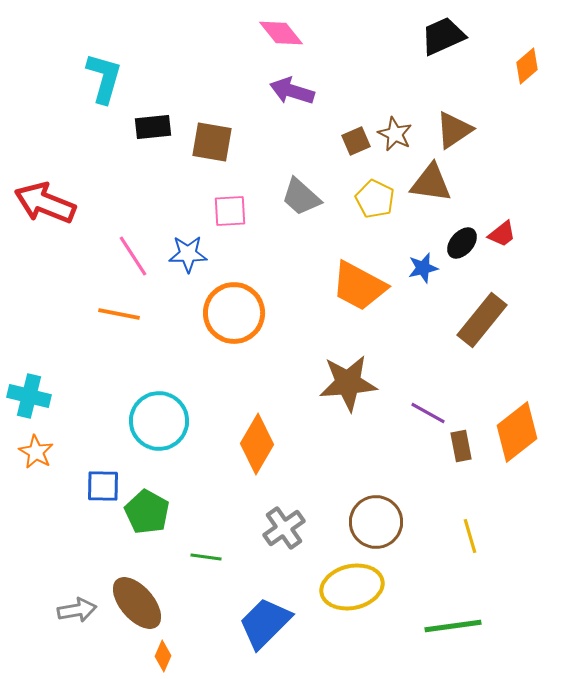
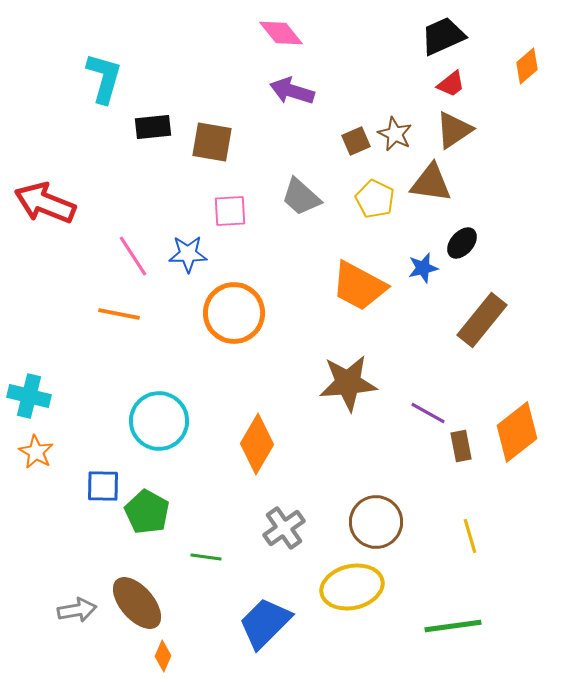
red trapezoid at (502, 234): moved 51 px left, 150 px up
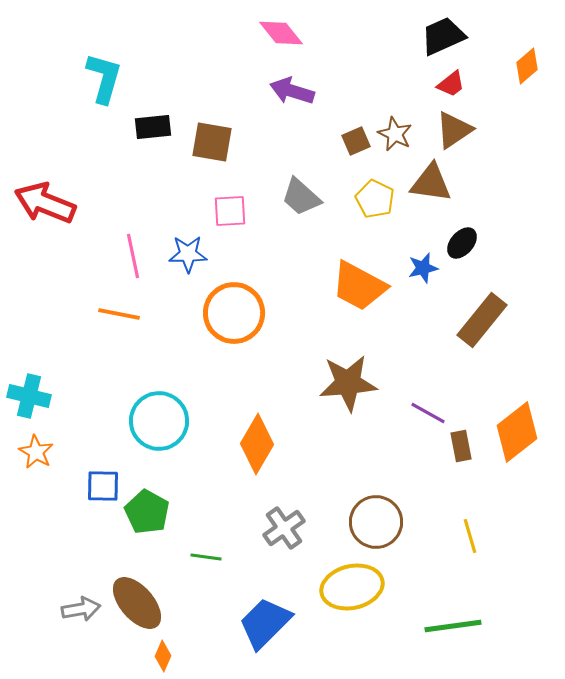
pink line at (133, 256): rotated 21 degrees clockwise
gray arrow at (77, 610): moved 4 px right, 1 px up
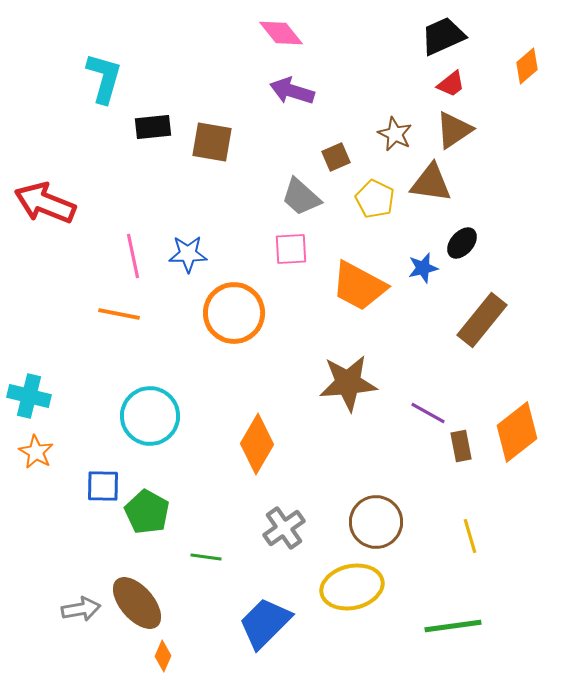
brown square at (356, 141): moved 20 px left, 16 px down
pink square at (230, 211): moved 61 px right, 38 px down
cyan circle at (159, 421): moved 9 px left, 5 px up
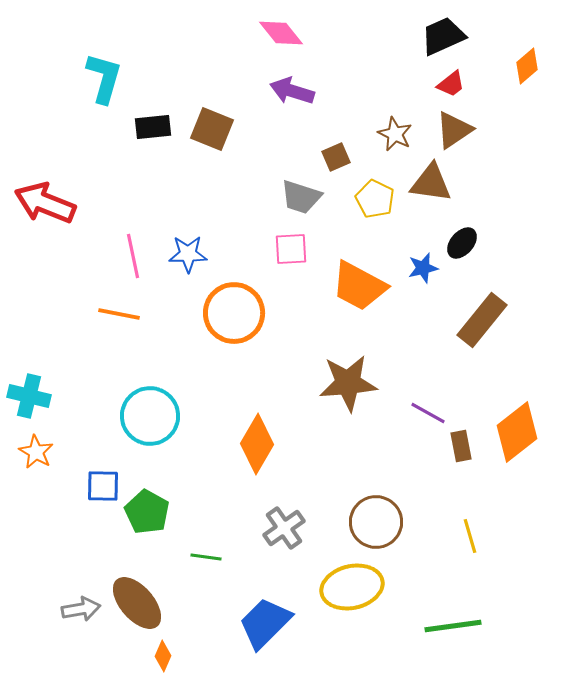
brown square at (212, 142): moved 13 px up; rotated 12 degrees clockwise
gray trapezoid at (301, 197): rotated 24 degrees counterclockwise
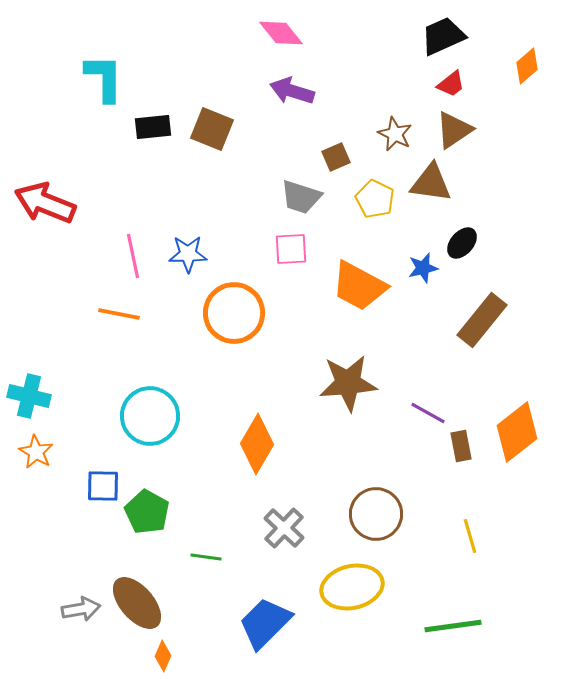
cyan L-shape at (104, 78): rotated 16 degrees counterclockwise
brown circle at (376, 522): moved 8 px up
gray cross at (284, 528): rotated 12 degrees counterclockwise
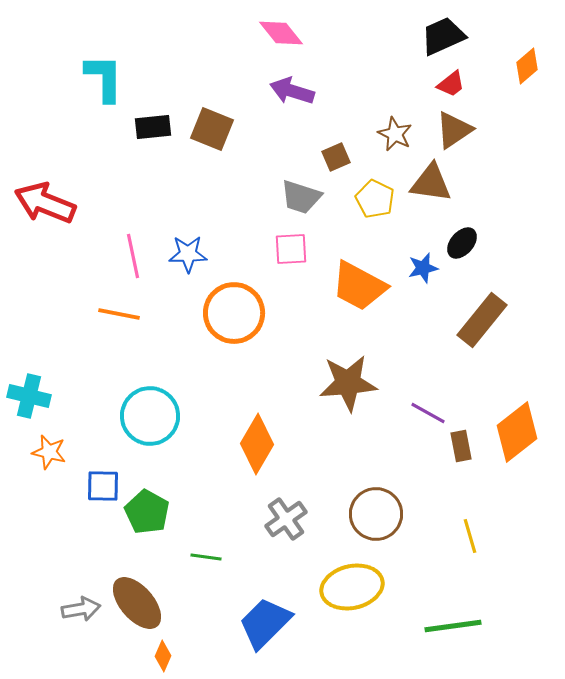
orange star at (36, 452): moved 13 px right; rotated 16 degrees counterclockwise
gray cross at (284, 528): moved 2 px right, 9 px up; rotated 12 degrees clockwise
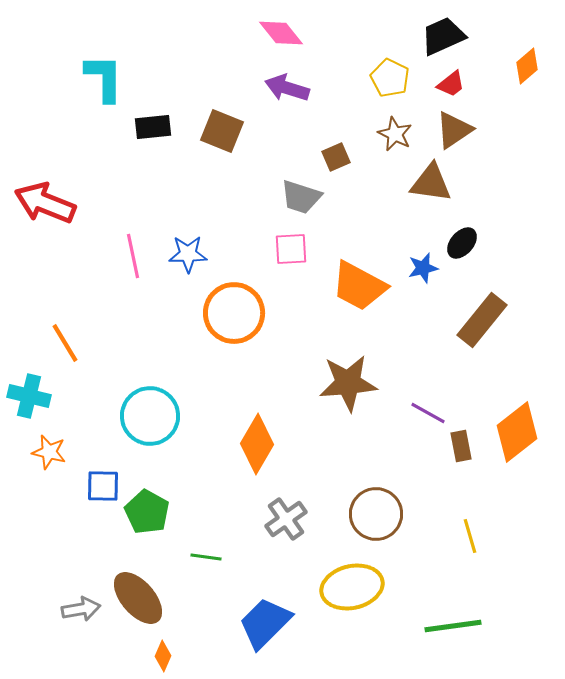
purple arrow at (292, 91): moved 5 px left, 3 px up
brown square at (212, 129): moved 10 px right, 2 px down
yellow pentagon at (375, 199): moved 15 px right, 121 px up
orange line at (119, 314): moved 54 px left, 29 px down; rotated 48 degrees clockwise
brown ellipse at (137, 603): moved 1 px right, 5 px up
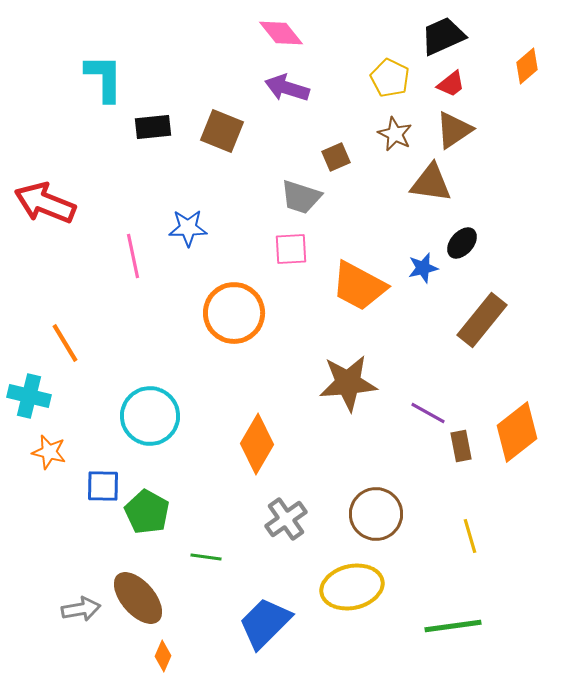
blue star at (188, 254): moved 26 px up
